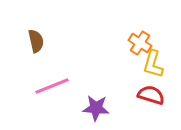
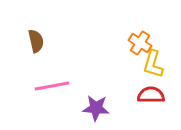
pink line: rotated 12 degrees clockwise
red semicircle: rotated 16 degrees counterclockwise
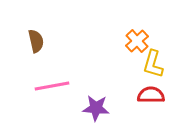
orange cross: moved 3 px left, 2 px up; rotated 15 degrees clockwise
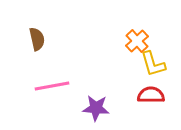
brown semicircle: moved 1 px right, 2 px up
yellow L-shape: rotated 32 degrees counterclockwise
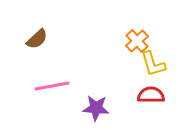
brown semicircle: rotated 60 degrees clockwise
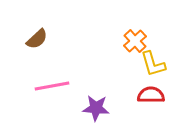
orange cross: moved 2 px left
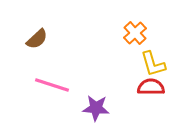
orange cross: moved 8 px up
pink line: moved 1 px up; rotated 28 degrees clockwise
red semicircle: moved 8 px up
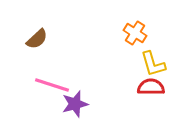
orange cross: rotated 15 degrees counterclockwise
purple star: moved 21 px left, 4 px up; rotated 20 degrees counterclockwise
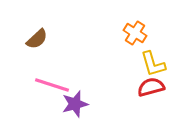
red semicircle: rotated 16 degrees counterclockwise
